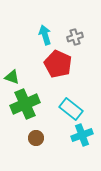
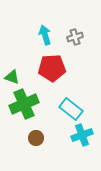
red pentagon: moved 6 px left, 4 px down; rotated 28 degrees counterclockwise
green cross: moved 1 px left
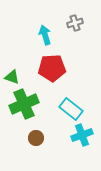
gray cross: moved 14 px up
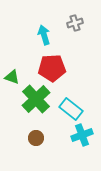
cyan arrow: moved 1 px left
green cross: moved 12 px right, 5 px up; rotated 20 degrees counterclockwise
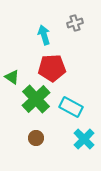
green triangle: rotated 14 degrees clockwise
cyan rectangle: moved 2 px up; rotated 10 degrees counterclockwise
cyan cross: moved 2 px right, 4 px down; rotated 25 degrees counterclockwise
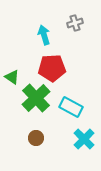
green cross: moved 1 px up
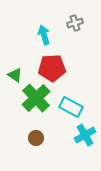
green triangle: moved 3 px right, 2 px up
cyan cross: moved 1 px right, 4 px up; rotated 15 degrees clockwise
